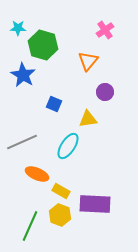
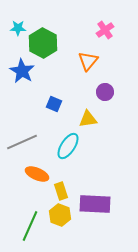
green hexagon: moved 2 px up; rotated 12 degrees clockwise
blue star: moved 1 px left, 4 px up
yellow rectangle: rotated 42 degrees clockwise
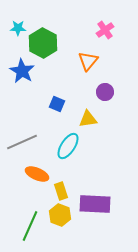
blue square: moved 3 px right
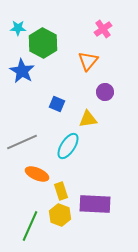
pink cross: moved 2 px left, 1 px up
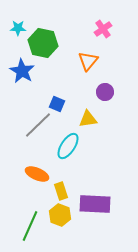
green hexagon: rotated 16 degrees counterclockwise
gray line: moved 16 px right, 17 px up; rotated 20 degrees counterclockwise
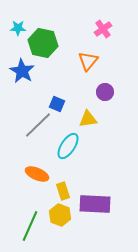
yellow rectangle: moved 2 px right
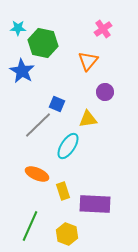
yellow hexagon: moved 7 px right, 19 px down
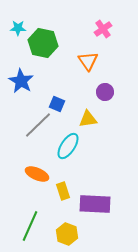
orange triangle: rotated 15 degrees counterclockwise
blue star: moved 1 px left, 10 px down
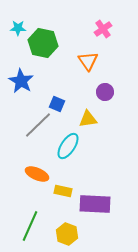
yellow rectangle: rotated 60 degrees counterclockwise
